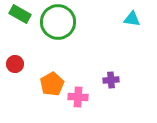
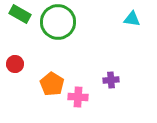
orange pentagon: rotated 10 degrees counterclockwise
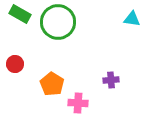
pink cross: moved 6 px down
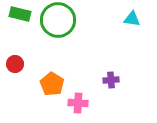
green rectangle: rotated 15 degrees counterclockwise
green circle: moved 2 px up
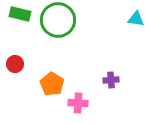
cyan triangle: moved 4 px right
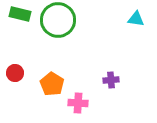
red circle: moved 9 px down
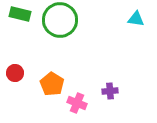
green circle: moved 2 px right
purple cross: moved 1 px left, 11 px down
pink cross: moved 1 px left; rotated 18 degrees clockwise
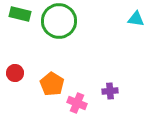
green circle: moved 1 px left, 1 px down
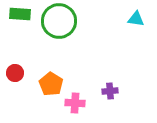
green rectangle: rotated 10 degrees counterclockwise
orange pentagon: moved 1 px left
pink cross: moved 2 px left; rotated 18 degrees counterclockwise
